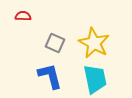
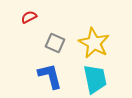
red semicircle: moved 6 px right, 1 px down; rotated 28 degrees counterclockwise
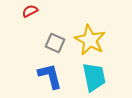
red semicircle: moved 1 px right, 6 px up
yellow star: moved 4 px left, 3 px up
cyan trapezoid: moved 1 px left, 2 px up
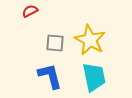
gray square: rotated 18 degrees counterclockwise
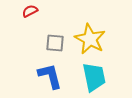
yellow star: moved 1 px up
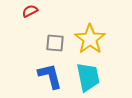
yellow star: rotated 8 degrees clockwise
cyan trapezoid: moved 6 px left
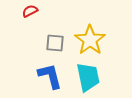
yellow star: moved 1 px down
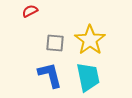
blue L-shape: moved 1 px up
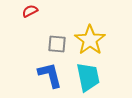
gray square: moved 2 px right, 1 px down
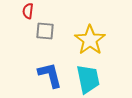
red semicircle: moved 2 px left; rotated 56 degrees counterclockwise
gray square: moved 12 px left, 13 px up
cyan trapezoid: moved 2 px down
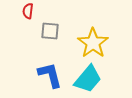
gray square: moved 5 px right
yellow star: moved 3 px right, 3 px down
cyan trapezoid: rotated 52 degrees clockwise
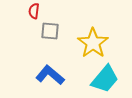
red semicircle: moved 6 px right
blue L-shape: rotated 36 degrees counterclockwise
cyan trapezoid: moved 17 px right
